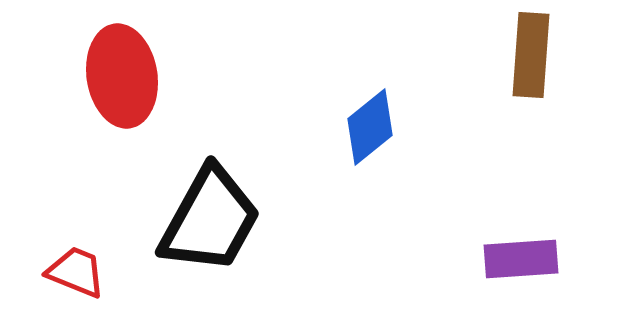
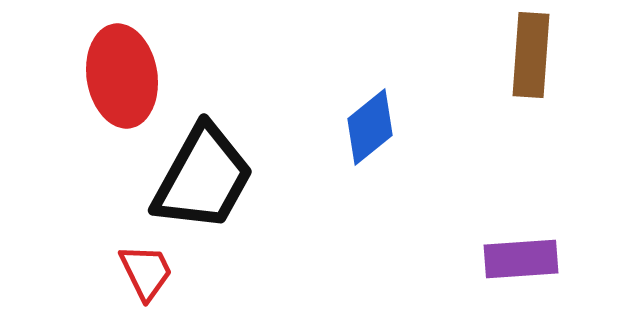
black trapezoid: moved 7 px left, 42 px up
red trapezoid: moved 70 px right; rotated 42 degrees clockwise
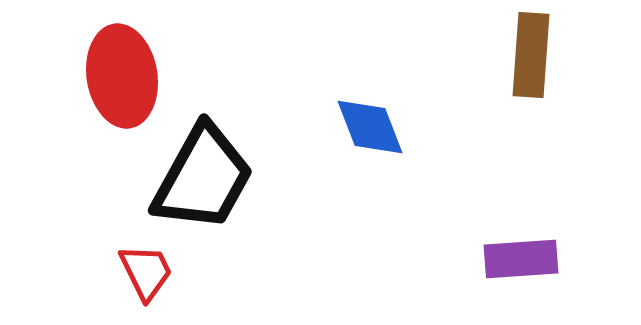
blue diamond: rotated 72 degrees counterclockwise
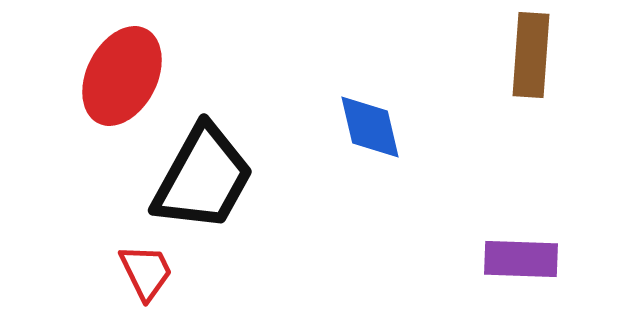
red ellipse: rotated 36 degrees clockwise
blue diamond: rotated 8 degrees clockwise
purple rectangle: rotated 6 degrees clockwise
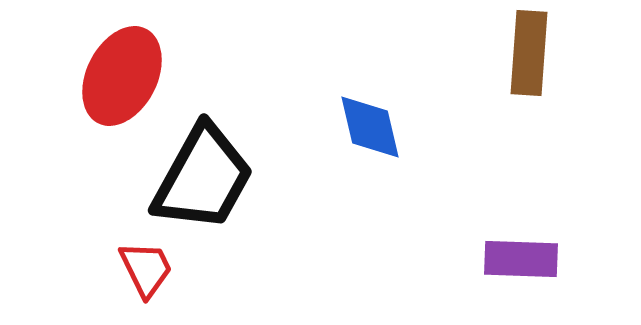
brown rectangle: moved 2 px left, 2 px up
red trapezoid: moved 3 px up
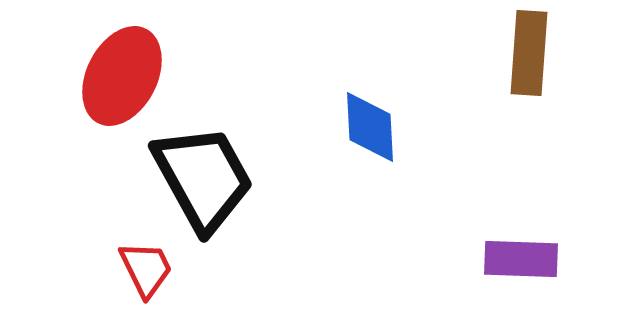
blue diamond: rotated 10 degrees clockwise
black trapezoid: rotated 58 degrees counterclockwise
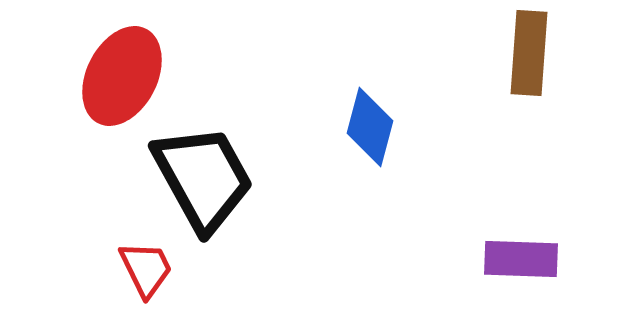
blue diamond: rotated 18 degrees clockwise
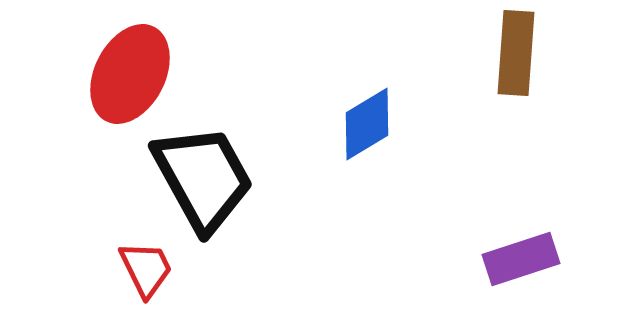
brown rectangle: moved 13 px left
red ellipse: moved 8 px right, 2 px up
blue diamond: moved 3 px left, 3 px up; rotated 44 degrees clockwise
purple rectangle: rotated 20 degrees counterclockwise
